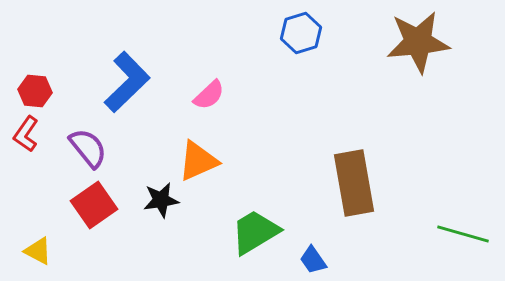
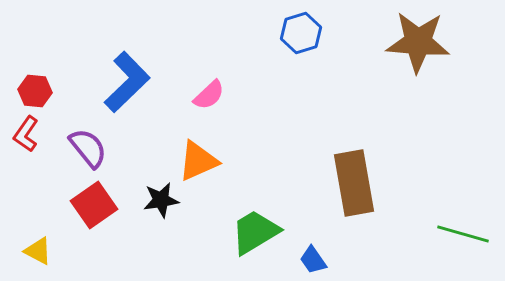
brown star: rotated 10 degrees clockwise
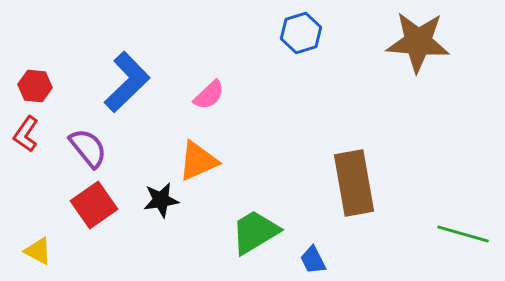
red hexagon: moved 5 px up
blue trapezoid: rotated 8 degrees clockwise
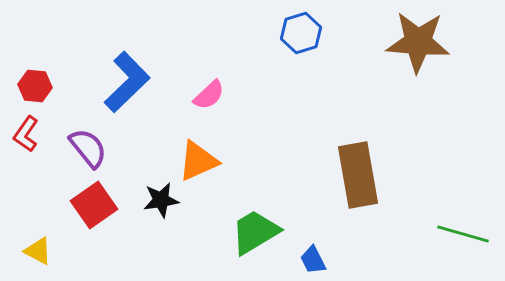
brown rectangle: moved 4 px right, 8 px up
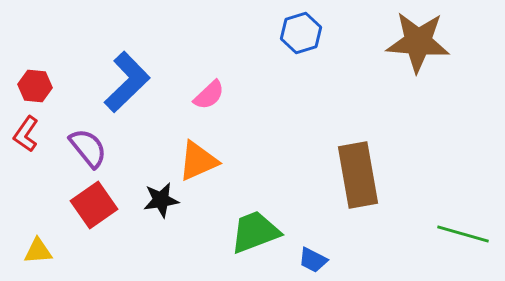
green trapezoid: rotated 10 degrees clockwise
yellow triangle: rotated 32 degrees counterclockwise
blue trapezoid: rotated 36 degrees counterclockwise
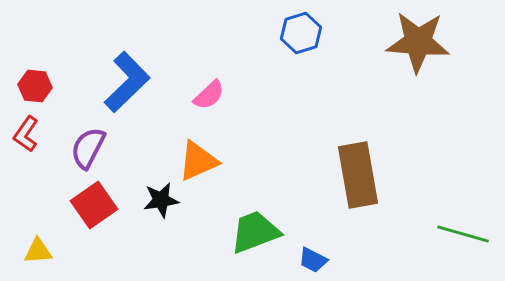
purple semicircle: rotated 114 degrees counterclockwise
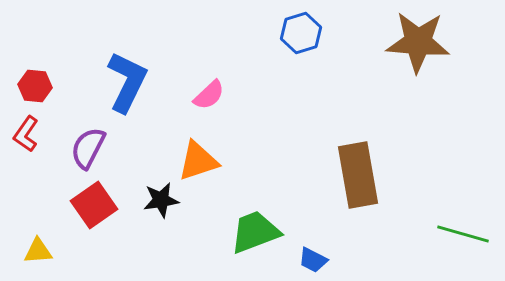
blue L-shape: rotated 20 degrees counterclockwise
orange triangle: rotated 6 degrees clockwise
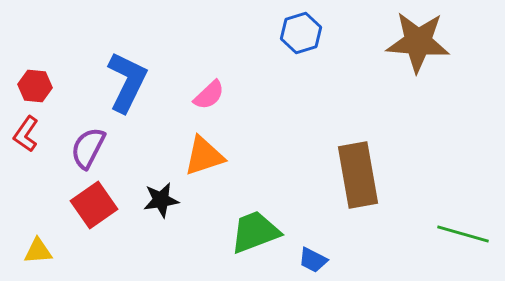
orange triangle: moved 6 px right, 5 px up
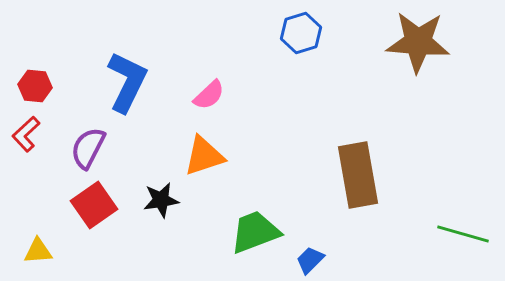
red L-shape: rotated 12 degrees clockwise
blue trapezoid: moved 3 px left; rotated 108 degrees clockwise
